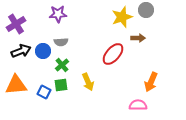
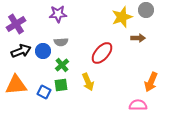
red ellipse: moved 11 px left, 1 px up
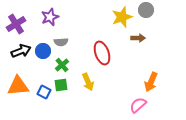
purple star: moved 8 px left, 3 px down; rotated 18 degrees counterclockwise
red ellipse: rotated 60 degrees counterclockwise
orange triangle: moved 2 px right, 1 px down
pink semicircle: rotated 42 degrees counterclockwise
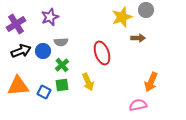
green square: moved 1 px right
pink semicircle: rotated 30 degrees clockwise
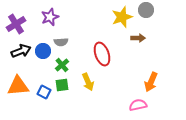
red ellipse: moved 1 px down
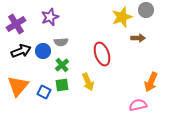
orange triangle: rotated 45 degrees counterclockwise
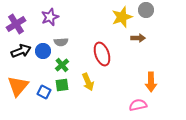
orange arrow: rotated 24 degrees counterclockwise
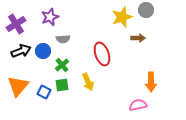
gray semicircle: moved 2 px right, 3 px up
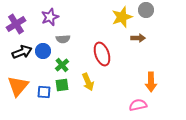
black arrow: moved 1 px right, 1 px down
blue square: rotated 24 degrees counterclockwise
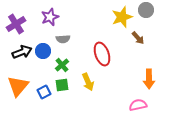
brown arrow: rotated 48 degrees clockwise
orange arrow: moved 2 px left, 3 px up
blue square: rotated 32 degrees counterclockwise
